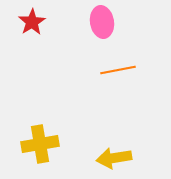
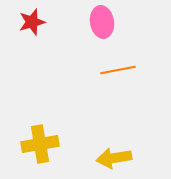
red star: rotated 16 degrees clockwise
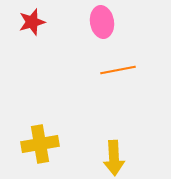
yellow arrow: rotated 84 degrees counterclockwise
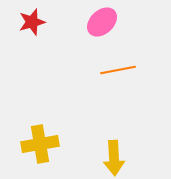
pink ellipse: rotated 56 degrees clockwise
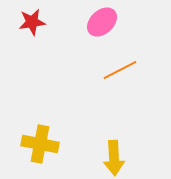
red star: rotated 8 degrees clockwise
orange line: moved 2 px right; rotated 16 degrees counterclockwise
yellow cross: rotated 21 degrees clockwise
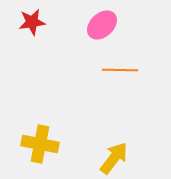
pink ellipse: moved 3 px down
orange line: rotated 28 degrees clockwise
yellow arrow: rotated 140 degrees counterclockwise
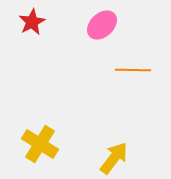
red star: rotated 20 degrees counterclockwise
orange line: moved 13 px right
yellow cross: rotated 21 degrees clockwise
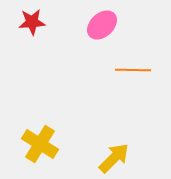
red star: rotated 24 degrees clockwise
yellow arrow: rotated 8 degrees clockwise
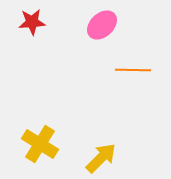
yellow arrow: moved 13 px left
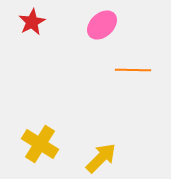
red star: rotated 24 degrees counterclockwise
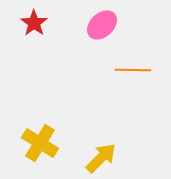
red star: moved 2 px right, 1 px down; rotated 8 degrees counterclockwise
yellow cross: moved 1 px up
